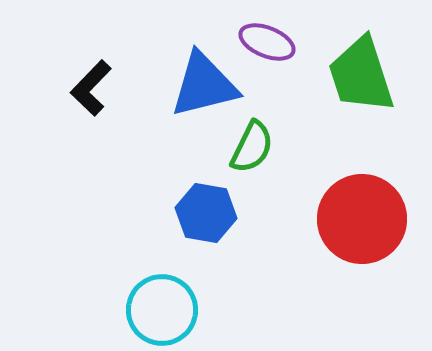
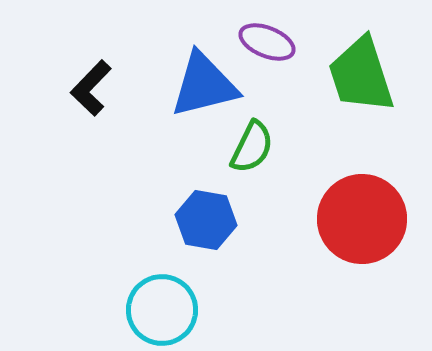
blue hexagon: moved 7 px down
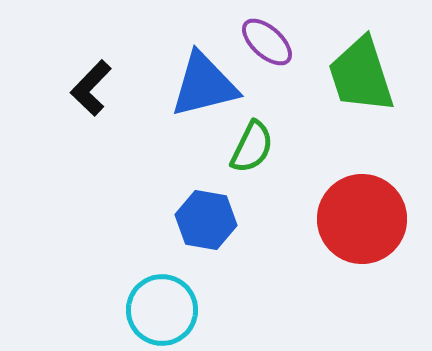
purple ellipse: rotated 20 degrees clockwise
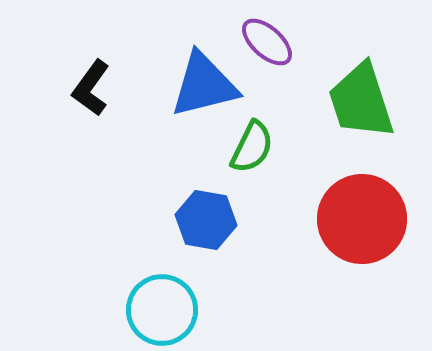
green trapezoid: moved 26 px down
black L-shape: rotated 8 degrees counterclockwise
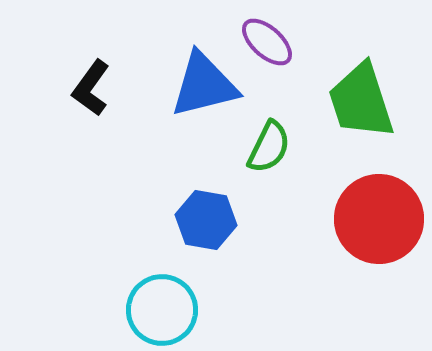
green semicircle: moved 17 px right
red circle: moved 17 px right
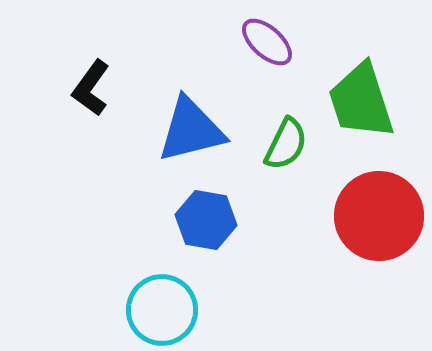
blue triangle: moved 13 px left, 45 px down
green semicircle: moved 17 px right, 3 px up
red circle: moved 3 px up
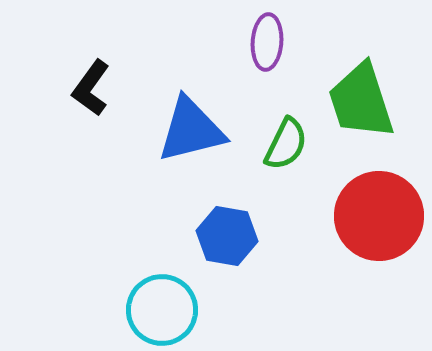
purple ellipse: rotated 52 degrees clockwise
blue hexagon: moved 21 px right, 16 px down
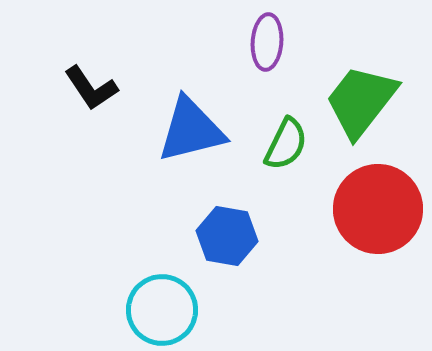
black L-shape: rotated 70 degrees counterclockwise
green trapezoid: rotated 56 degrees clockwise
red circle: moved 1 px left, 7 px up
